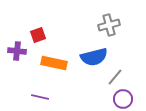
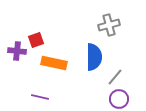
red square: moved 2 px left, 5 px down
blue semicircle: rotated 76 degrees counterclockwise
purple circle: moved 4 px left
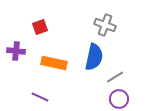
gray cross: moved 4 px left; rotated 35 degrees clockwise
red square: moved 4 px right, 13 px up
purple cross: moved 1 px left
blue semicircle: rotated 12 degrees clockwise
gray line: rotated 18 degrees clockwise
purple line: rotated 12 degrees clockwise
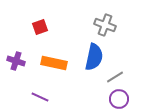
purple cross: moved 10 px down; rotated 12 degrees clockwise
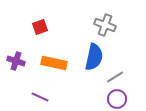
purple circle: moved 2 px left
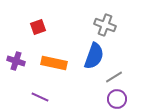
red square: moved 2 px left
blue semicircle: moved 1 px up; rotated 8 degrees clockwise
gray line: moved 1 px left
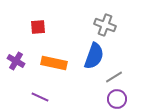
red square: rotated 14 degrees clockwise
purple cross: rotated 12 degrees clockwise
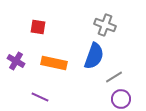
red square: rotated 14 degrees clockwise
purple circle: moved 4 px right
